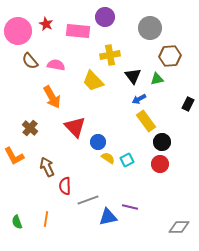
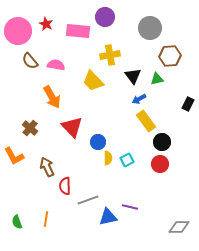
red triangle: moved 3 px left
yellow semicircle: rotated 56 degrees clockwise
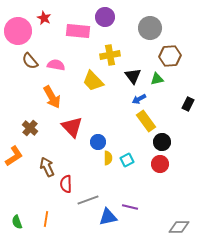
red star: moved 2 px left, 6 px up
orange L-shape: rotated 95 degrees counterclockwise
red semicircle: moved 1 px right, 2 px up
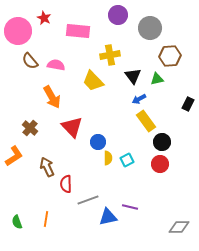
purple circle: moved 13 px right, 2 px up
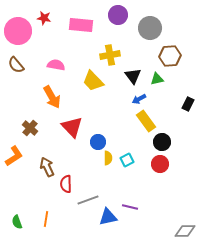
red star: rotated 16 degrees counterclockwise
pink rectangle: moved 3 px right, 6 px up
brown semicircle: moved 14 px left, 4 px down
gray diamond: moved 6 px right, 4 px down
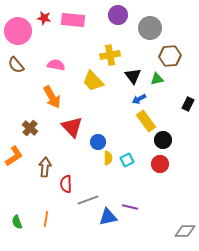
pink rectangle: moved 8 px left, 5 px up
black circle: moved 1 px right, 2 px up
brown arrow: moved 2 px left; rotated 30 degrees clockwise
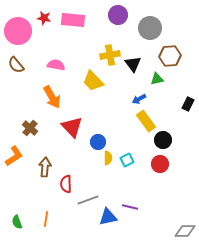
black triangle: moved 12 px up
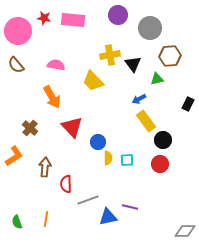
cyan square: rotated 24 degrees clockwise
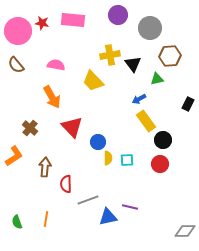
red star: moved 2 px left, 5 px down
